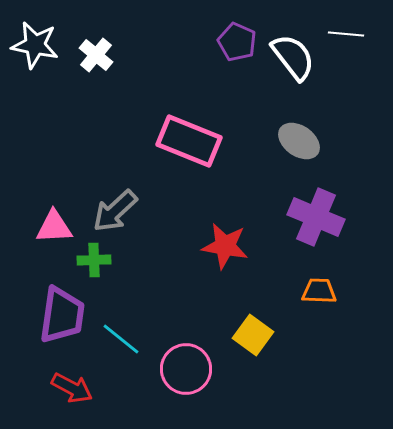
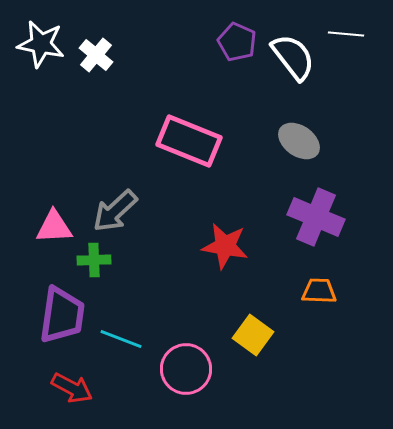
white star: moved 6 px right, 1 px up
cyan line: rotated 18 degrees counterclockwise
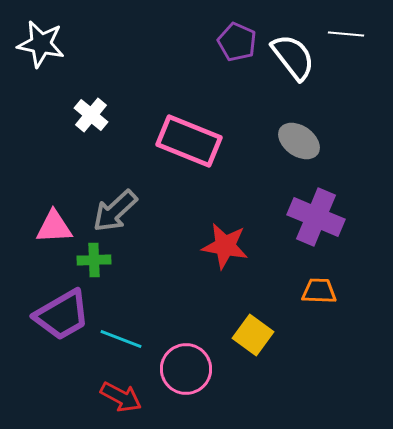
white cross: moved 5 px left, 60 px down
purple trapezoid: rotated 52 degrees clockwise
red arrow: moved 49 px right, 9 px down
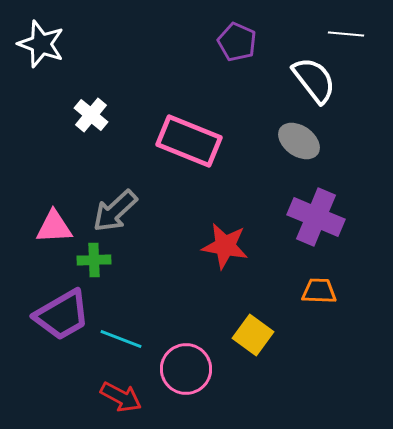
white star: rotated 9 degrees clockwise
white semicircle: moved 21 px right, 23 px down
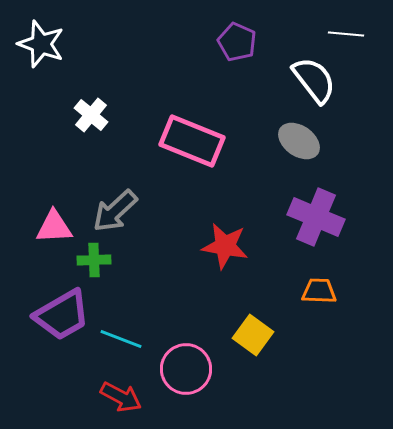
pink rectangle: moved 3 px right
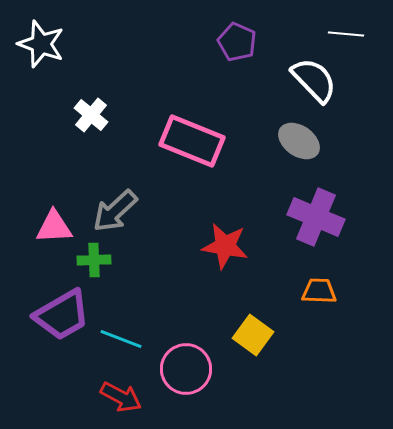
white semicircle: rotated 6 degrees counterclockwise
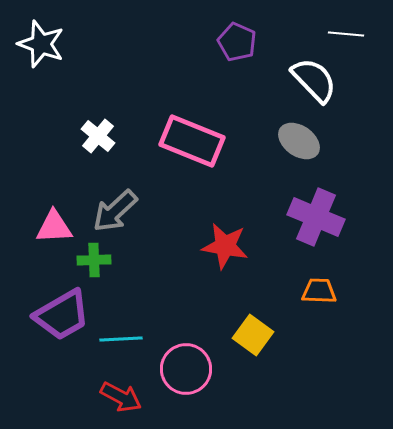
white cross: moved 7 px right, 21 px down
cyan line: rotated 24 degrees counterclockwise
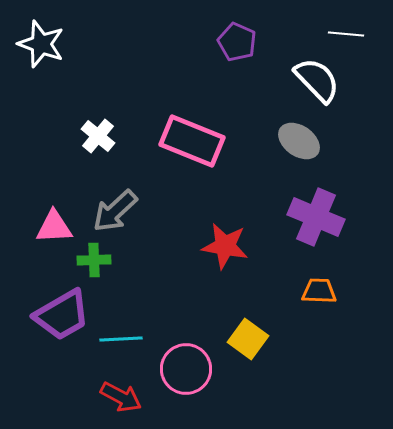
white semicircle: moved 3 px right
yellow square: moved 5 px left, 4 px down
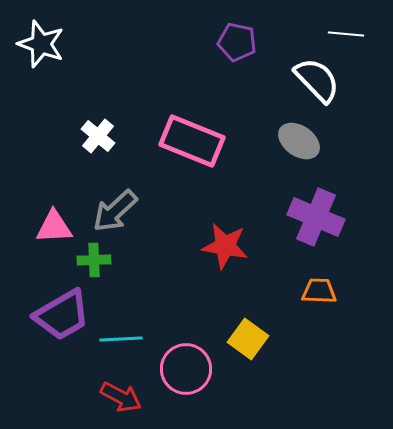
purple pentagon: rotated 12 degrees counterclockwise
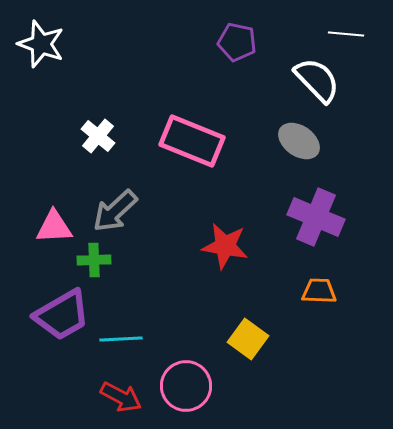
pink circle: moved 17 px down
